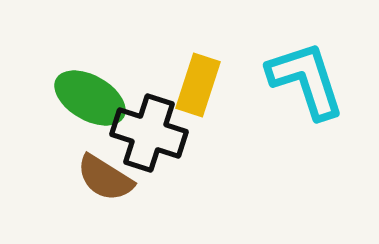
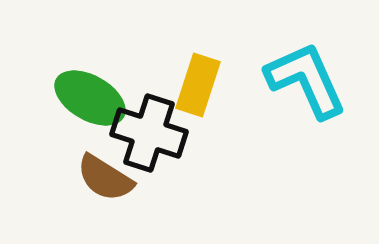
cyan L-shape: rotated 6 degrees counterclockwise
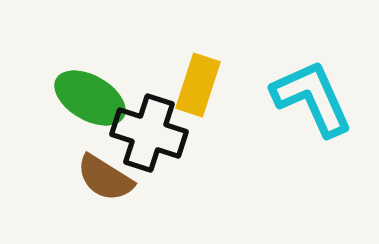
cyan L-shape: moved 6 px right, 18 px down
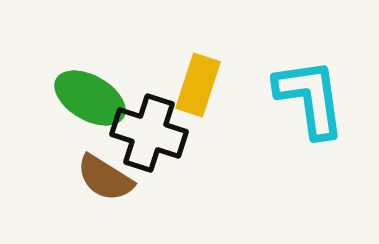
cyan L-shape: moved 2 px left; rotated 16 degrees clockwise
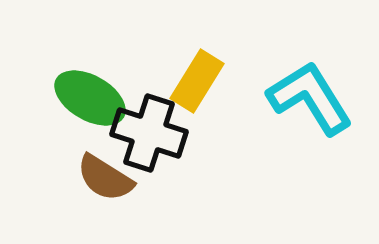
yellow rectangle: moved 1 px left, 4 px up; rotated 14 degrees clockwise
cyan L-shape: rotated 24 degrees counterclockwise
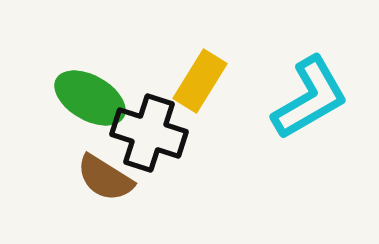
yellow rectangle: moved 3 px right
cyan L-shape: rotated 92 degrees clockwise
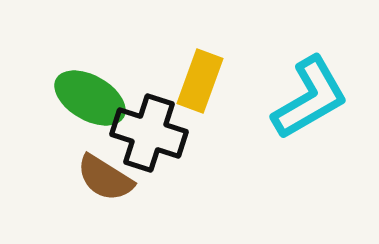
yellow rectangle: rotated 12 degrees counterclockwise
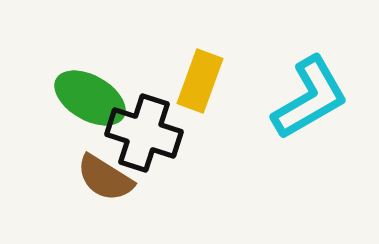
black cross: moved 5 px left
